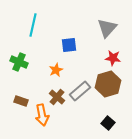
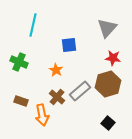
orange star: rotated 16 degrees counterclockwise
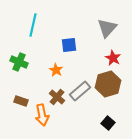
red star: rotated 21 degrees clockwise
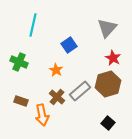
blue square: rotated 28 degrees counterclockwise
